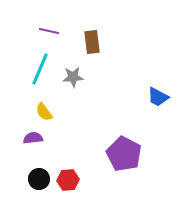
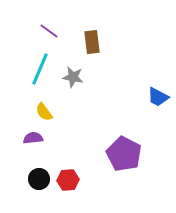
purple line: rotated 24 degrees clockwise
gray star: rotated 15 degrees clockwise
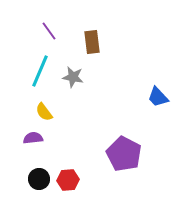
purple line: rotated 18 degrees clockwise
cyan line: moved 2 px down
blue trapezoid: rotated 20 degrees clockwise
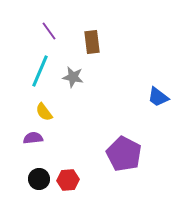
blue trapezoid: rotated 10 degrees counterclockwise
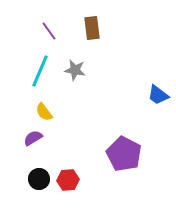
brown rectangle: moved 14 px up
gray star: moved 2 px right, 7 px up
blue trapezoid: moved 2 px up
purple semicircle: rotated 24 degrees counterclockwise
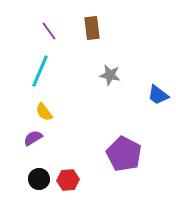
gray star: moved 35 px right, 5 px down
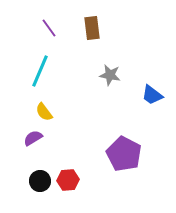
purple line: moved 3 px up
blue trapezoid: moved 6 px left
black circle: moved 1 px right, 2 px down
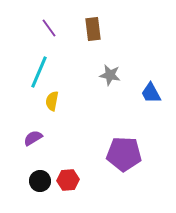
brown rectangle: moved 1 px right, 1 px down
cyan line: moved 1 px left, 1 px down
blue trapezoid: moved 1 px left, 2 px up; rotated 25 degrees clockwise
yellow semicircle: moved 8 px right, 11 px up; rotated 48 degrees clockwise
purple pentagon: rotated 24 degrees counterclockwise
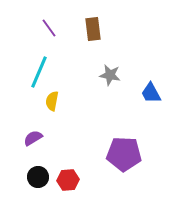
black circle: moved 2 px left, 4 px up
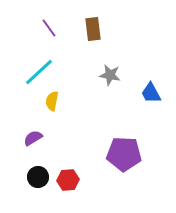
cyan line: rotated 24 degrees clockwise
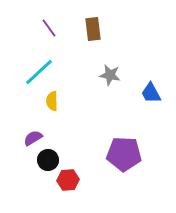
yellow semicircle: rotated 12 degrees counterclockwise
black circle: moved 10 px right, 17 px up
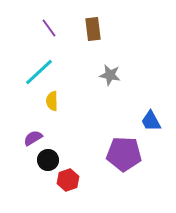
blue trapezoid: moved 28 px down
red hexagon: rotated 15 degrees counterclockwise
